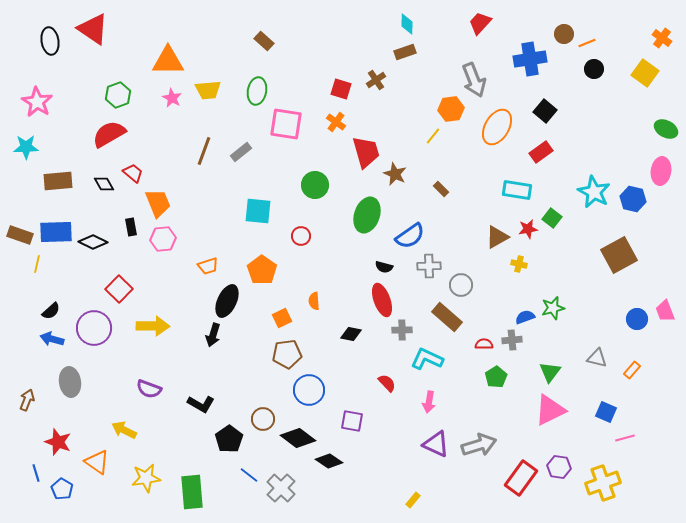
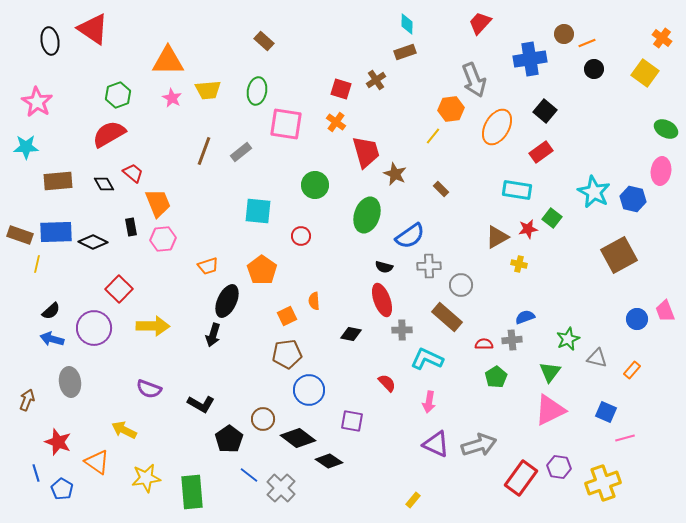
green star at (553, 308): moved 15 px right, 31 px down; rotated 10 degrees counterclockwise
orange square at (282, 318): moved 5 px right, 2 px up
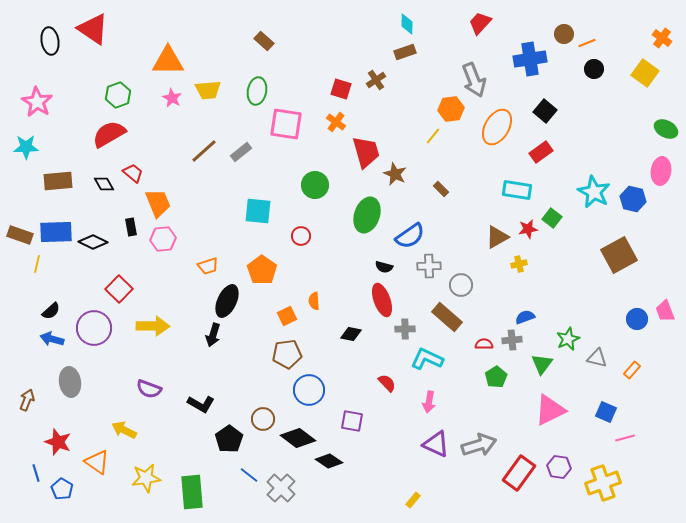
brown line at (204, 151): rotated 28 degrees clockwise
yellow cross at (519, 264): rotated 28 degrees counterclockwise
gray cross at (402, 330): moved 3 px right, 1 px up
green triangle at (550, 372): moved 8 px left, 8 px up
red rectangle at (521, 478): moved 2 px left, 5 px up
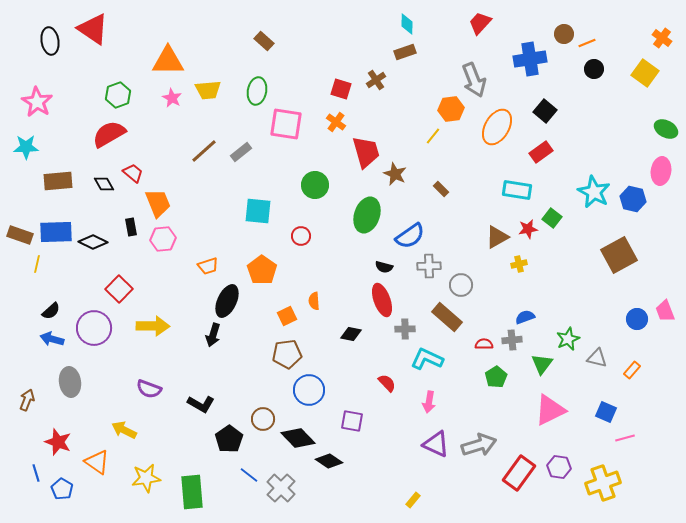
black diamond at (298, 438): rotated 8 degrees clockwise
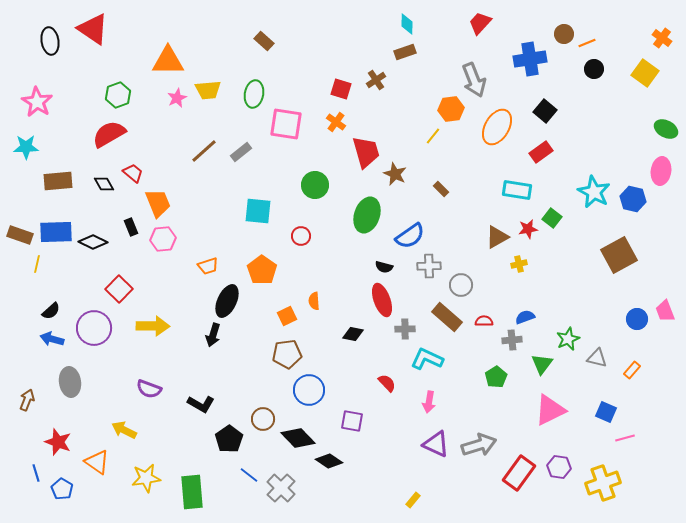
green ellipse at (257, 91): moved 3 px left, 3 px down
pink star at (172, 98): moved 5 px right; rotated 18 degrees clockwise
black rectangle at (131, 227): rotated 12 degrees counterclockwise
black diamond at (351, 334): moved 2 px right
red semicircle at (484, 344): moved 23 px up
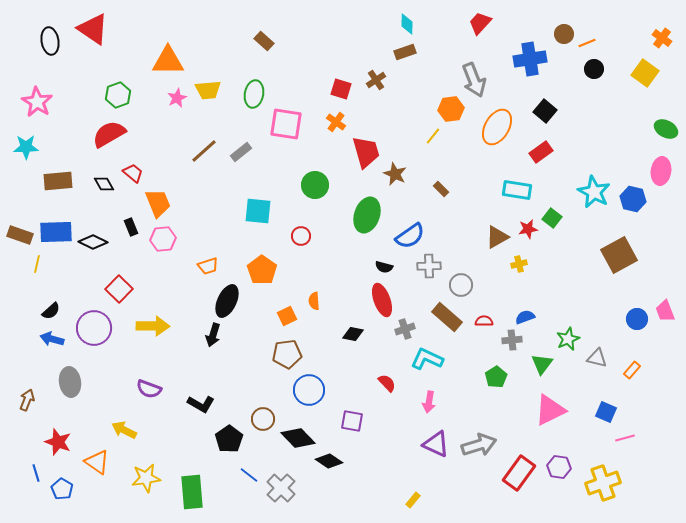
gray cross at (405, 329): rotated 18 degrees counterclockwise
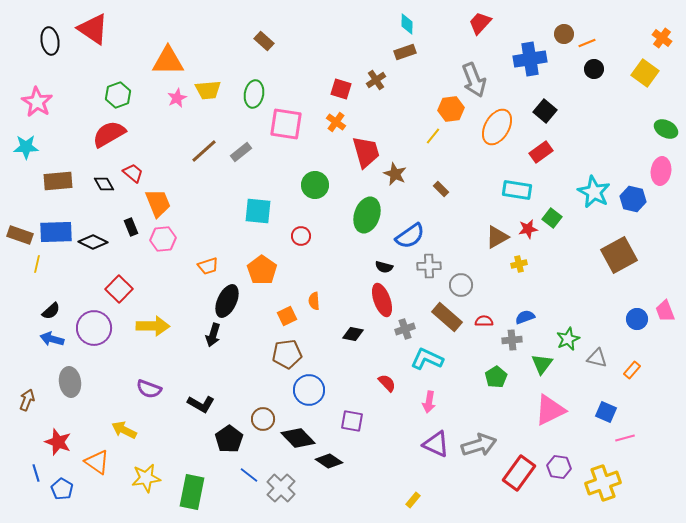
green rectangle at (192, 492): rotated 16 degrees clockwise
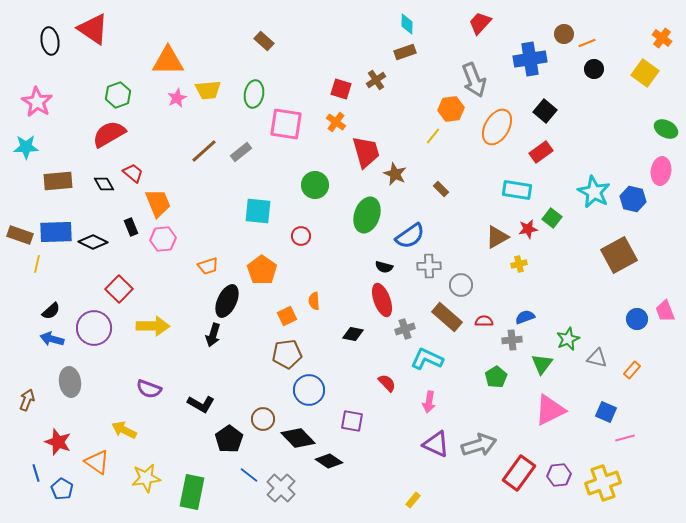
purple hexagon at (559, 467): moved 8 px down; rotated 15 degrees counterclockwise
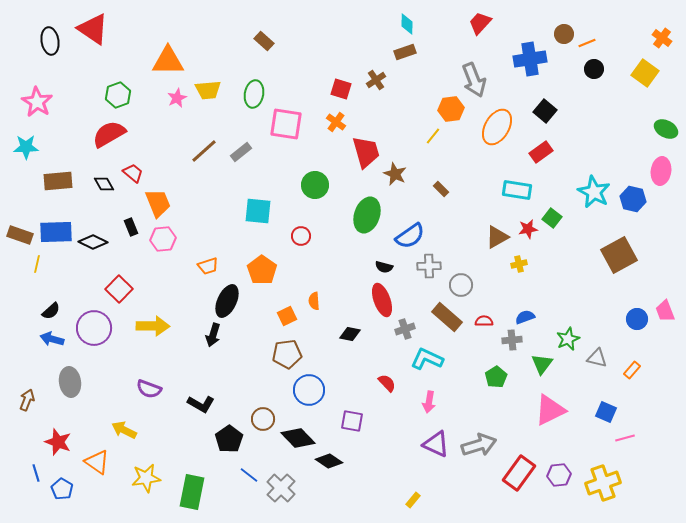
black diamond at (353, 334): moved 3 px left
